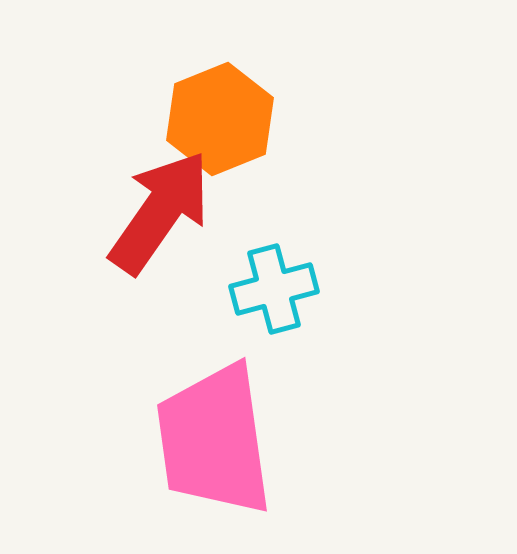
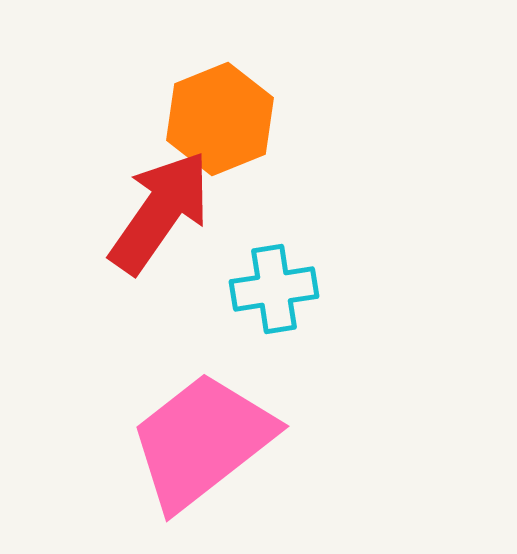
cyan cross: rotated 6 degrees clockwise
pink trapezoid: moved 12 px left, 1 px down; rotated 60 degrees clockwise
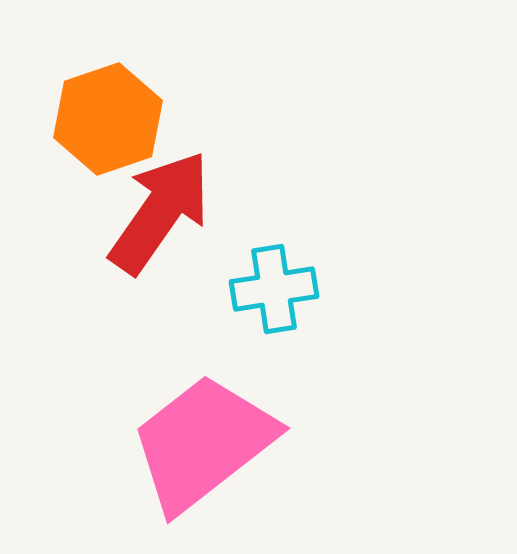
orange hexagon: moved 112 px left; rotated 3 degrees clockwise
pink trapezoid: moved 1 px right, 2 px down
